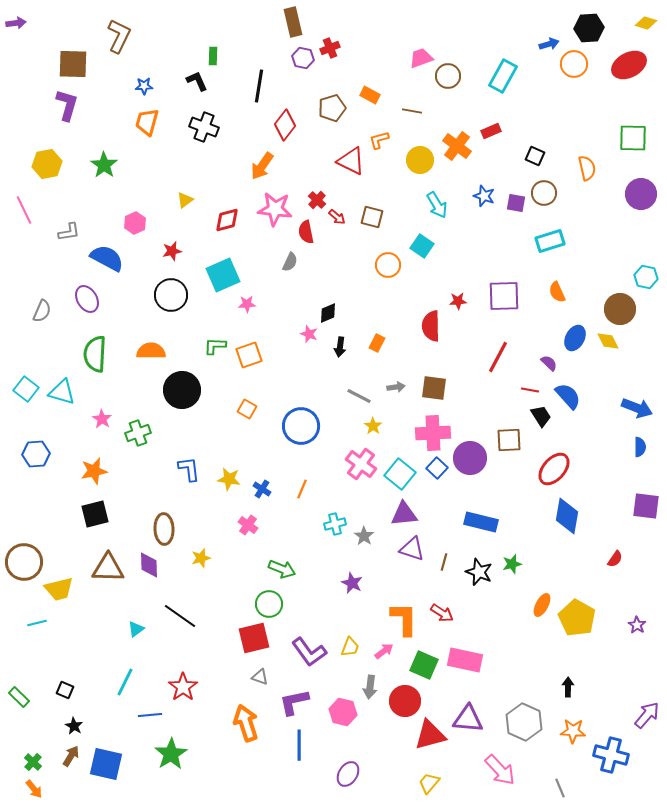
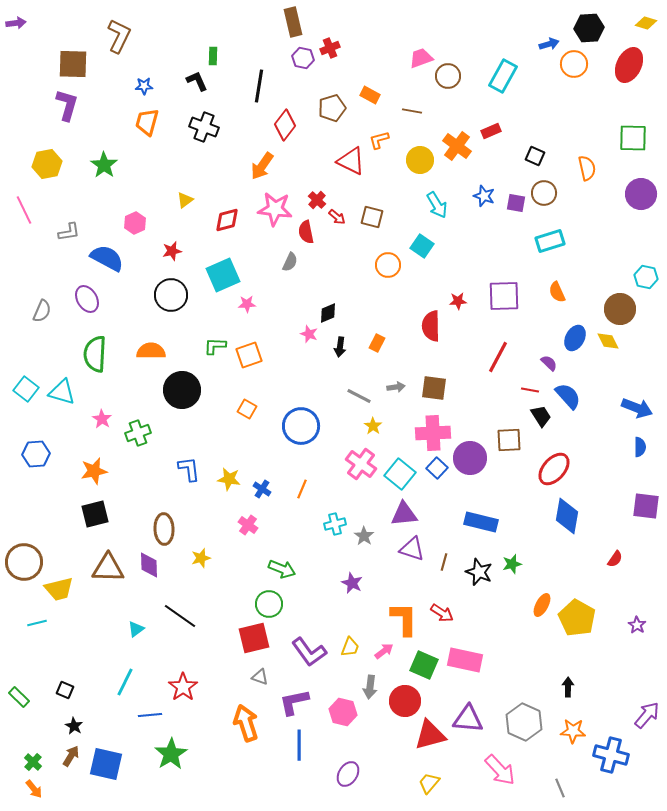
red ellipse at (629, 65): rotated 36 degrees counterclockwise
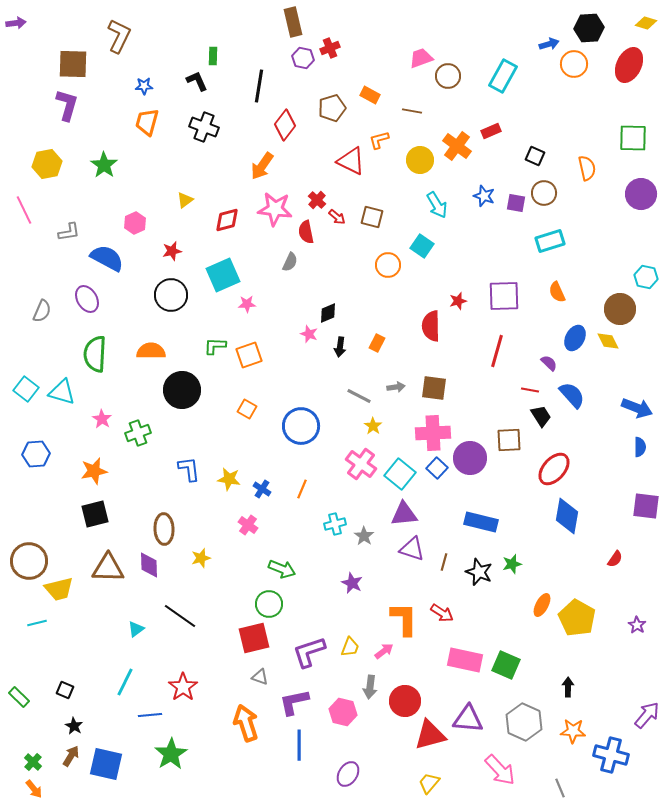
red star at (458, 301): rotated 12 degrees counterclockwise
red line at (498, 357): moved 1 px left, 6 px up; rotated 12 degrees counterclockwise
blue semicircle at (568, 396): moved 4 px right, 1 px up
brown circle at (24, 562): moved 5 px right, 1 px up
purple L-shape at (309, 652): rotated 108 degrees clockwise
green square at (424, 665): moved 82 px right
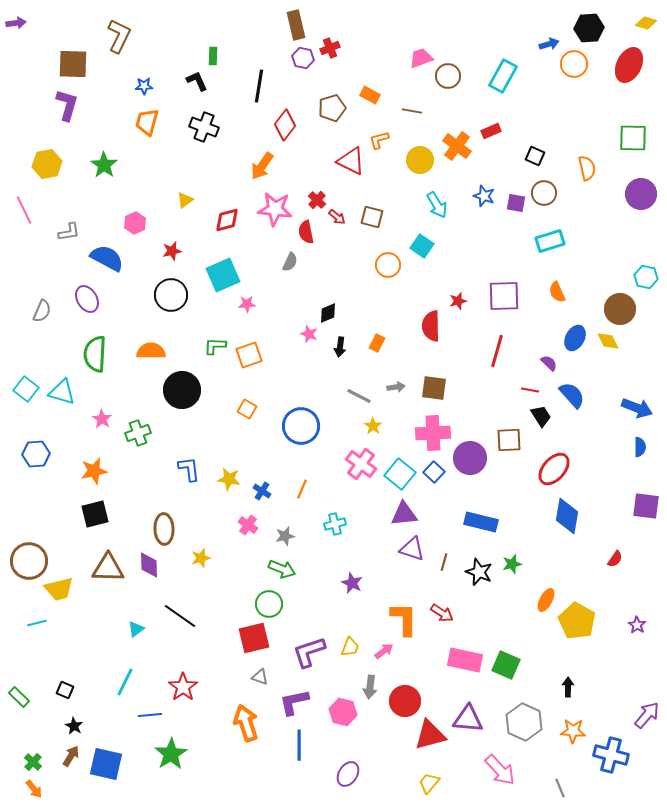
brown rectangle at (293, 22): moved 3 px right, 3 px down
blue square at (437, 468): moved 3 px left, 4 px down
blue cross at (262, 489): moved 2 px down
gray star at (364, 536): moved 79 px left; rotated 24 degrees clockwise
orange ellipse at (542, 605): moved 4 px right, 5 px up
yellow pentagon at (577, 618): moved 3 px down
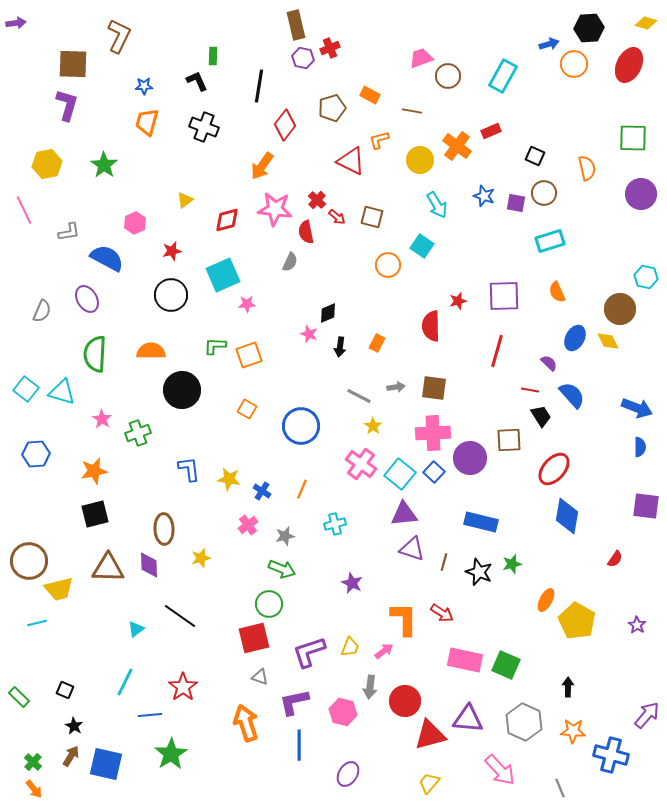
pink cross at (248, 525): rotated 18 degrees clockwise
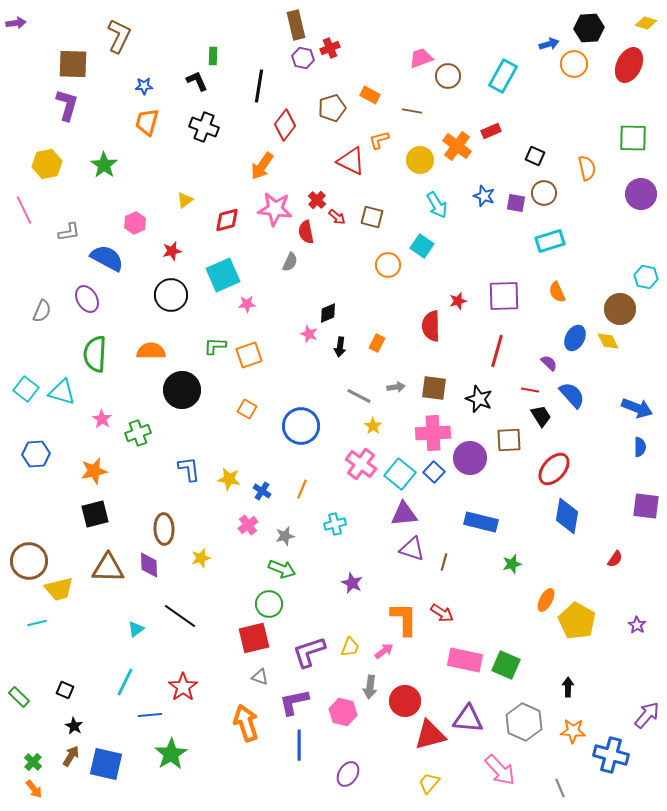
black star at (479, 572): moved 173 px up
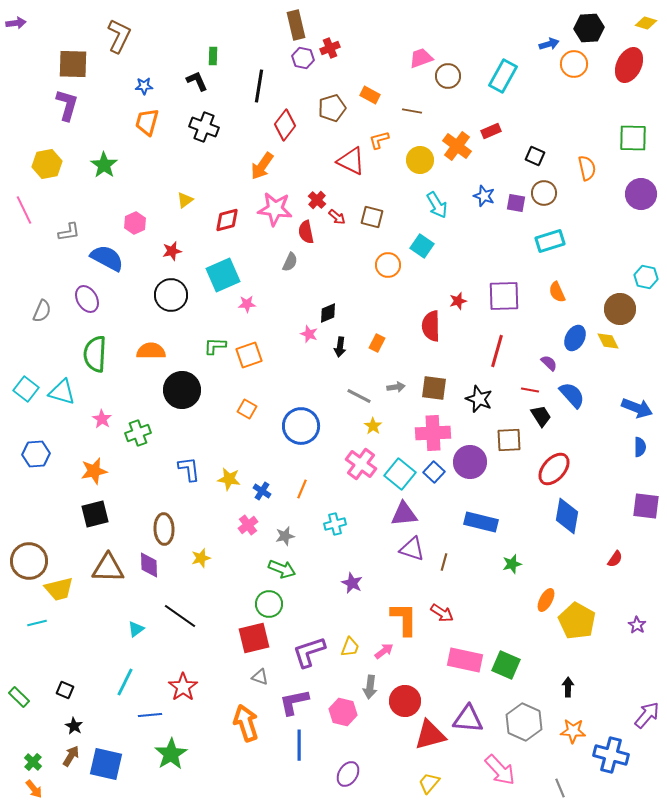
purple circle at (470, 458): moved 4 px down
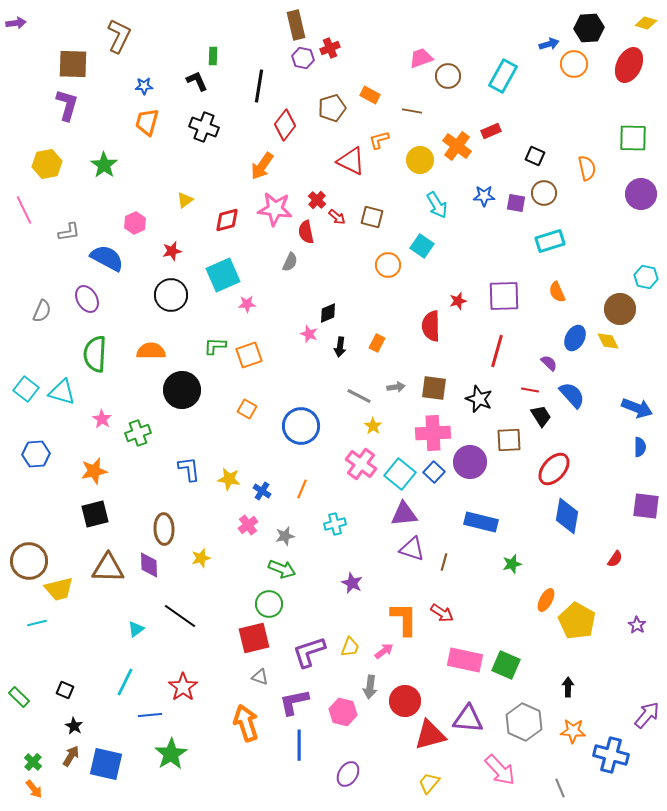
blue star at (484, 196): rotated 20 degrees counterclockwise
